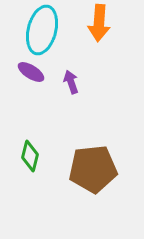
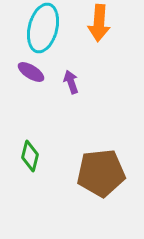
cyan ellipse: moved 1 px right, 2 px up
brown pentagon: moved 8 px right, 4 px down
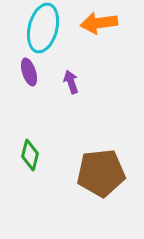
orange arrow: rotated 78 degrees clockwise
purple ellipse: moved 2 px left; rotated 40 degrees clockwise
green diamond: moved 1 px up
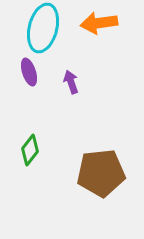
green diamond: moved 5 px up; rotated 24 degrees clockwise
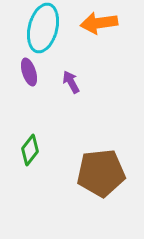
purple arrow: rotated 10 degrees counterclockwise
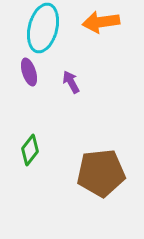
orange arrow: moved 2 px right, 1 px up
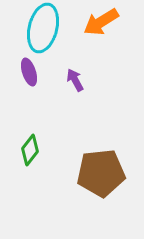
orange arrow: rotated 24 degrees counterclockwise
purple arrow: moved 4 px right, 2 px up
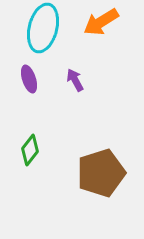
purple ellipse: moved 7 px down
brown pentagon: rotated 12 degrees counterclockwise
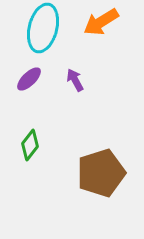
purple ellipse: rotated 64 degrees clockwise
green diamond: moved 5 px up
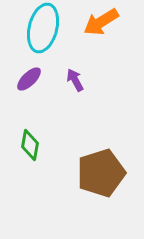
green diamond: rotated 28 degrees counterclockwise
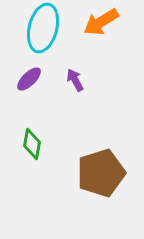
green diamond: moved 2 px right, 1 px up
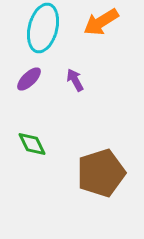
green diamond: rotated 36 degrees counterclockwise
